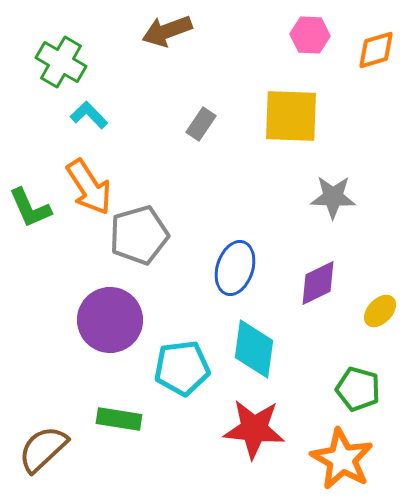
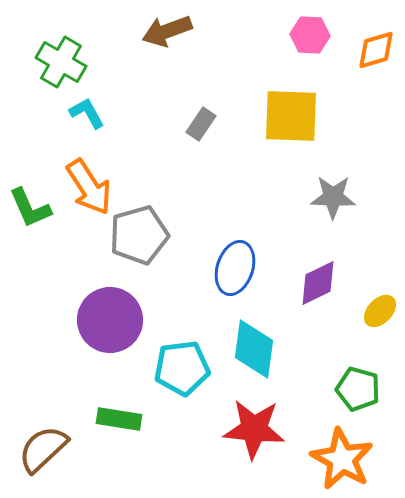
cyan L-shape: moved 2 px left, 2 px up; rotated 15 degrees clockwise
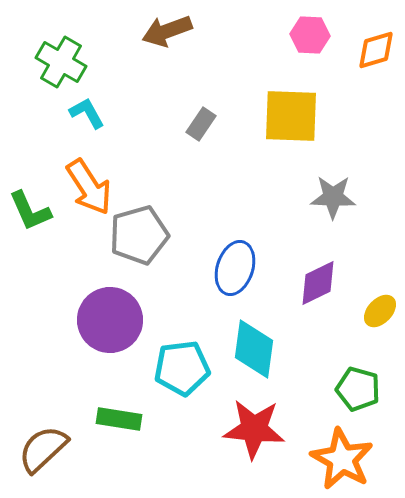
green L-shape: moved 3 px down
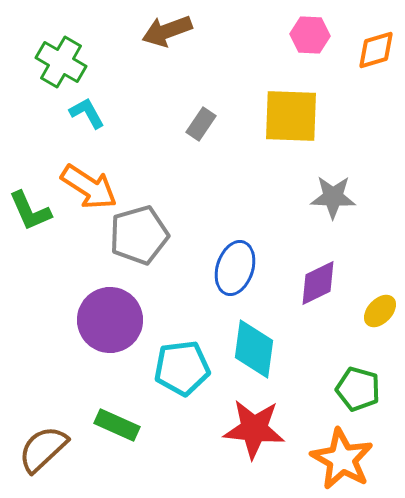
orange arrow: rotated 24 degrees counterclockwise
green rectangle: moved 2 px left, 6 px down; rotated 15 degrees clockwise
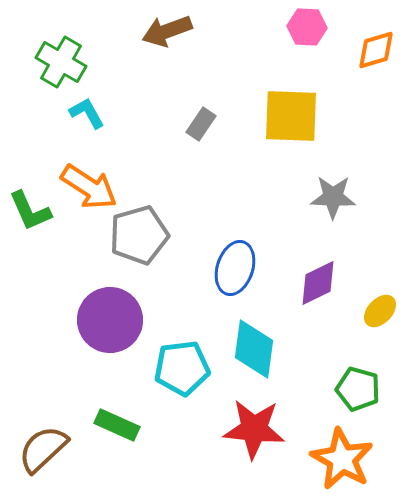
pink hexagon: moved 3 px left, 8 px up
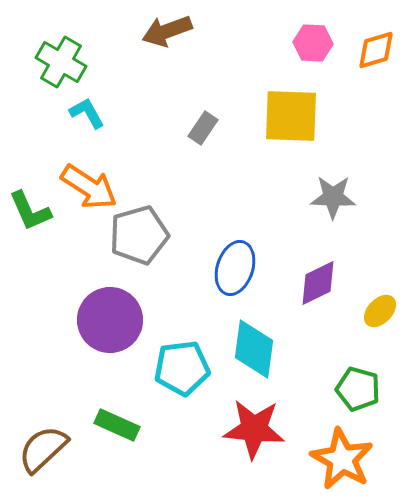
pink hexagon: moved 6 px right, 16 px down
gray rectangle: moved 2 px right, 4 px down
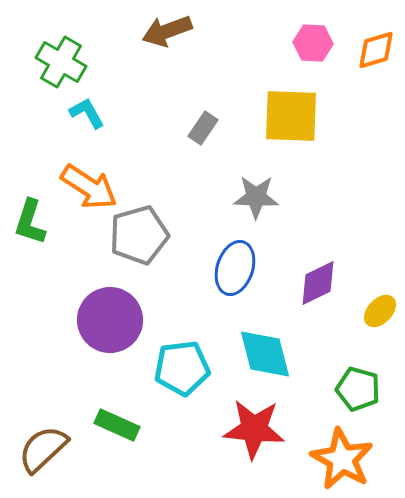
gray star: moved 77 px left
green L-shape: moved 11 px down; rotated 42 degrees clockwise
cyan diamond: moved 11 px right, 5 px down; rotated 22 degrees counterclockwise
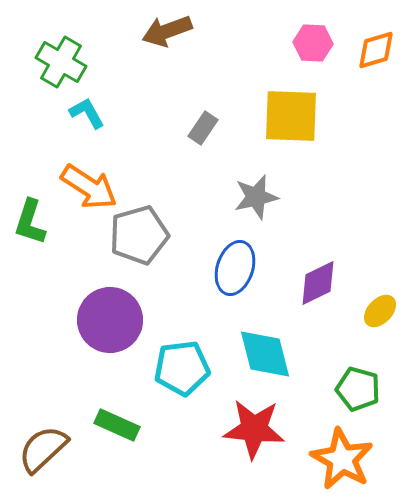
gray star: rotated 15 degrees counterclockwise
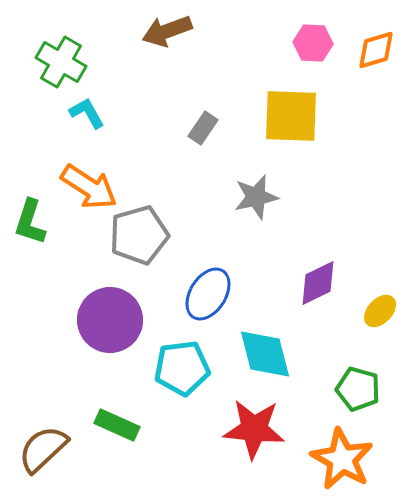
blue ellipse: moved 27 px left, 26 px down; rotated 14 degrees clockwise
